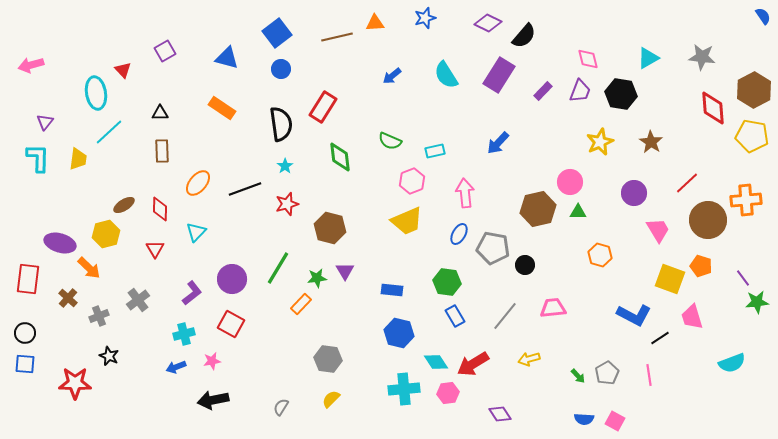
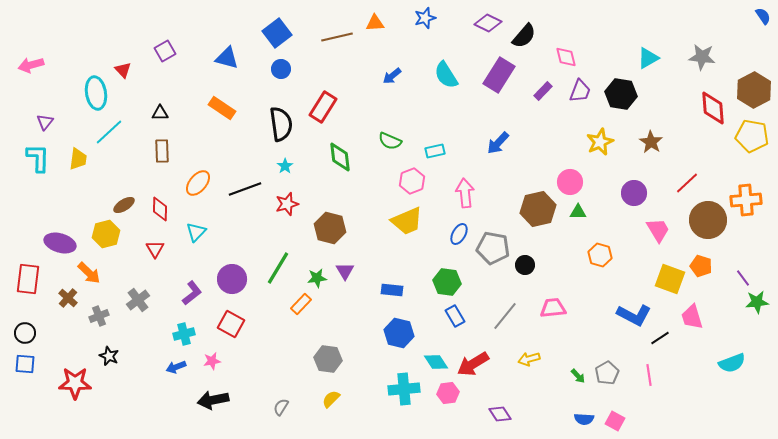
pink diamond at (588, 59): moved 22 px left, 2 px up
orange arrow at (89, 268): moved 5 px down
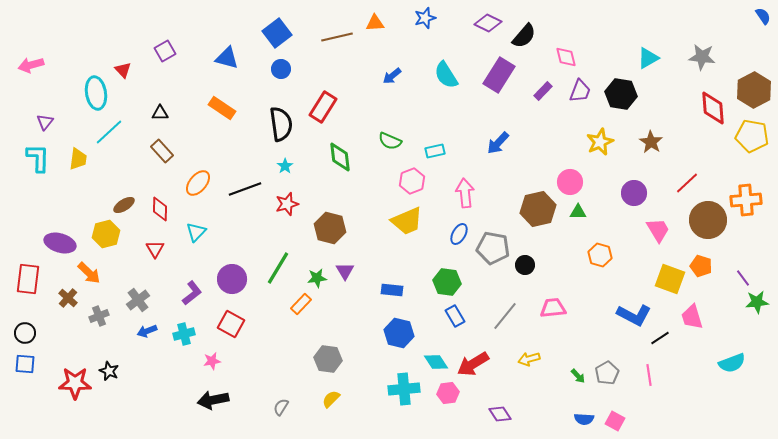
brown rectangle at (162, 151): rotated 40 degrees counterclockwise
black star at (109, 356): moved 15 px down
blue arrow at (176, 367): moved 29 px left, 36 px up
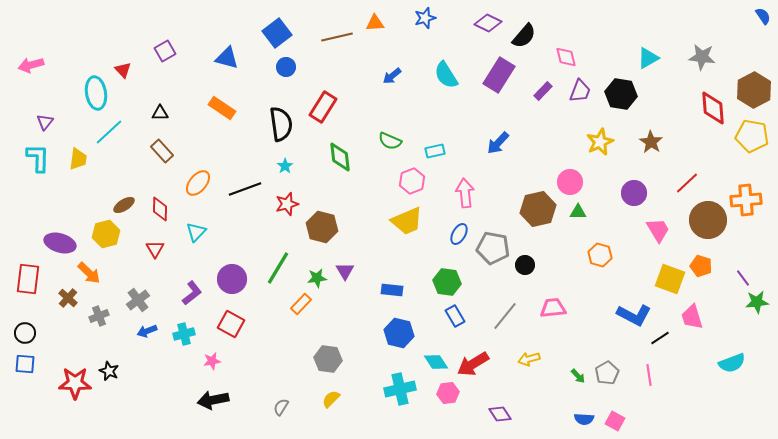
blue circle at (281, 69): moved 5 px right, 2 px up
brown hexagon at (330, 228): moved 8 px left, 1 px up
cyan cross at (404, 389): moved 4 px left; rotated 8 degrees counterclockwise
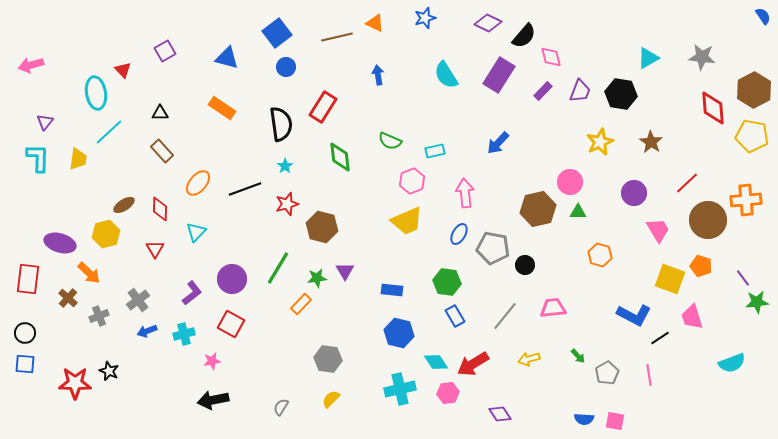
orange triangle at (375, 23): rotated 30 degrees clockwise
pink diamond at (566, 57): moved 15 px left
blue arrow at (392, 76): moved 14 px left, 1 px up; rotated 120 degrees clockwise
green arrow at (578, 376): moved 20 px up
pink square at (615, 421): rotated 18 degrees counterclockwise
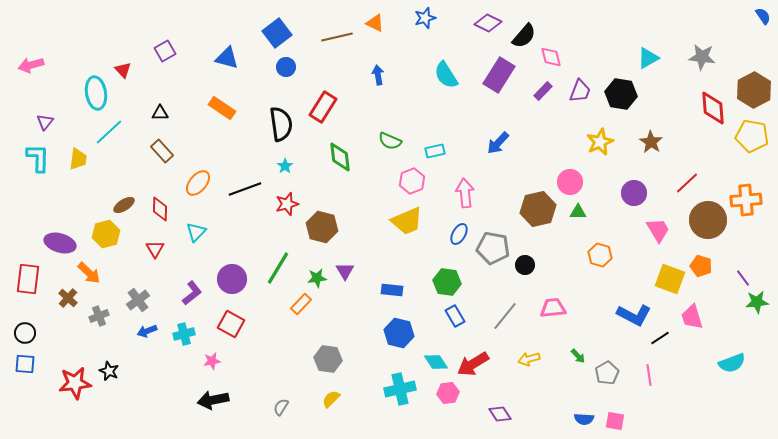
red star at (75, 383): rotated 8 degrees counterclockwise
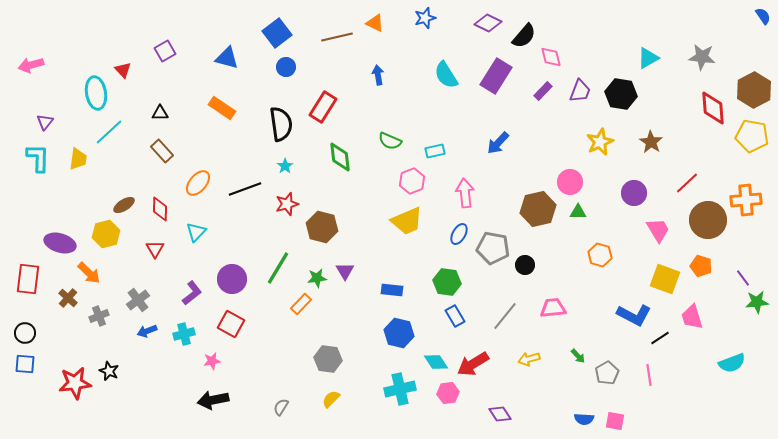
purple rectangle at (499, 75): moved 3 px left, 1 px down
yellow square at (670, 279): moved 5 px left
